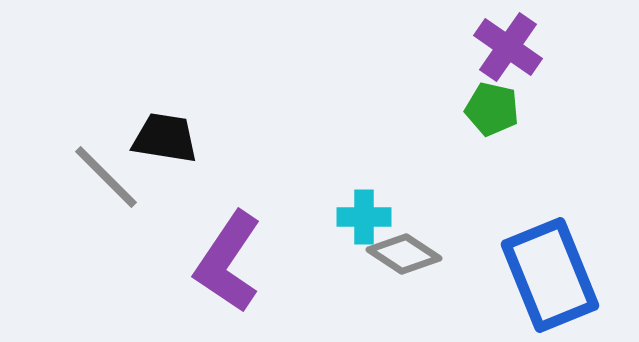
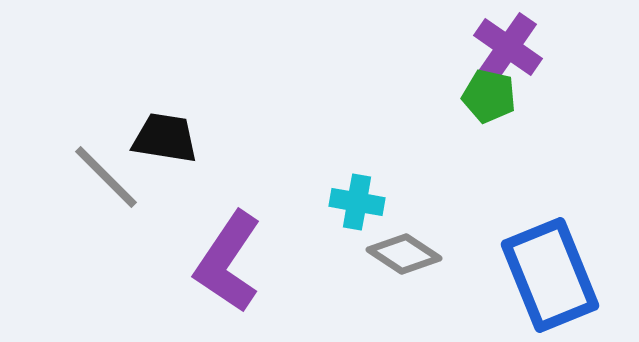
green pentagon: moved 3 px left, 13 px up
cyan cross: moved 7 px left, 15 px up; rotated 10 degrees clockwise
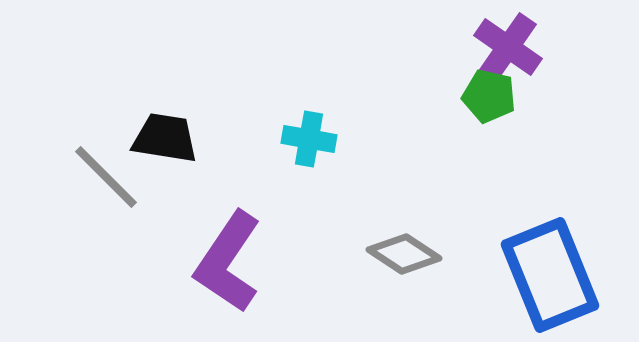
cyan cross: moved 48 px left, 63 px up
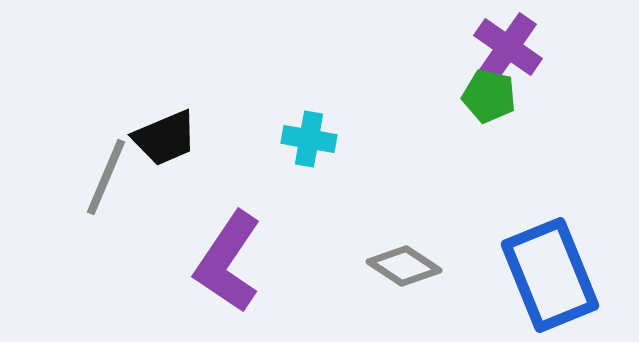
black trapezoid: rotated 148 degrees clockwise
gray line: rotated 68 degrees clockwise
gray diamond: moved 12 px down
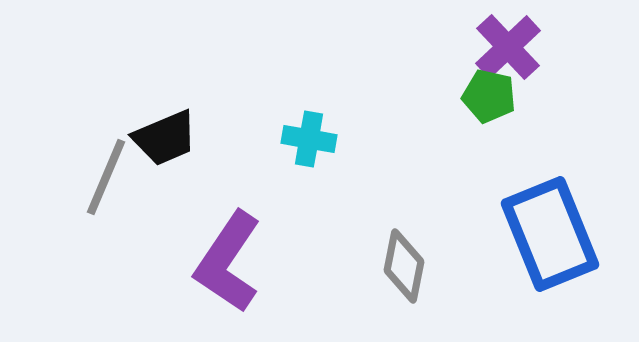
purple cross: rotated 12 degrees clockwise
gray diamond: rotated 68 degrees clockwise
blue rectangle: moved 41 px up
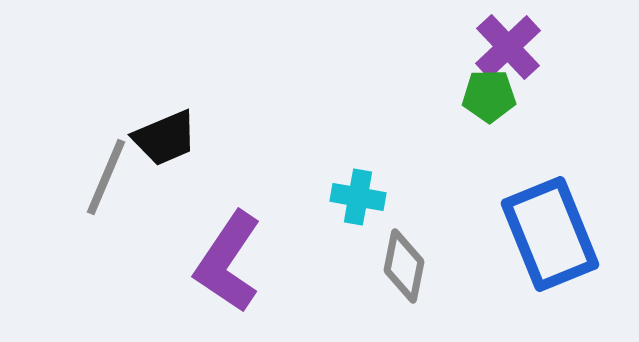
green pentagon: rotated 14 degrees counterclockwise
cyan cross: moved 49 px right, 58 px down
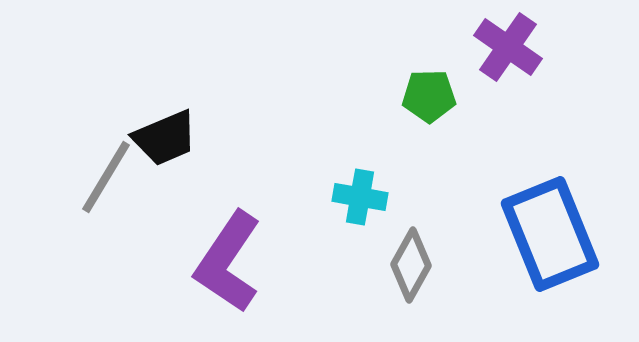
purple cross: rotated 12 degrees counterclockwise
green pentagon: moved 60 px left
gray line: rotated 8 degrees clockwise
cyan cross: moved 2 px right
gray diamond: moved 7 px right, 1 px up; rotated 18 degrees clockwise
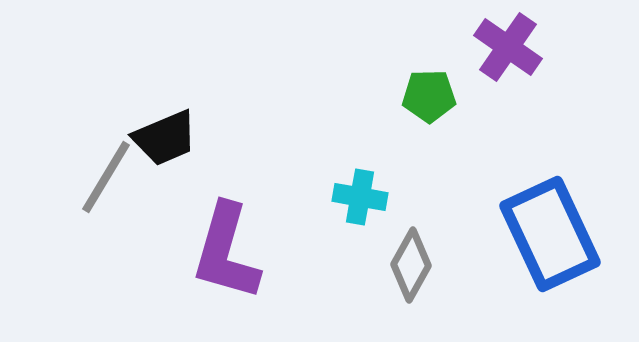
blue rectangle: rotated 3 degrees counterclockwise
purple L-shape: moved 2 px left, 10 px up; rotated 18 degrees counterclockwise
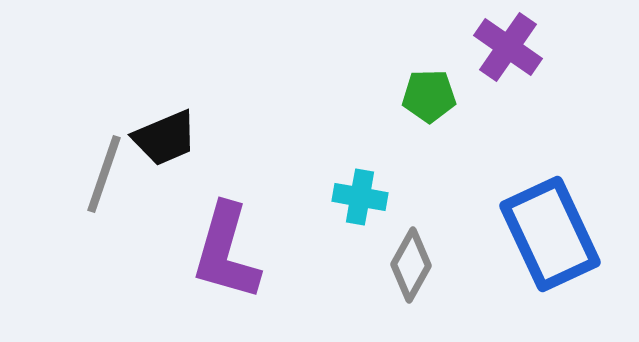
gray line: moved 2 px left, 3 px up; rotated 12 degrees counterclockwise
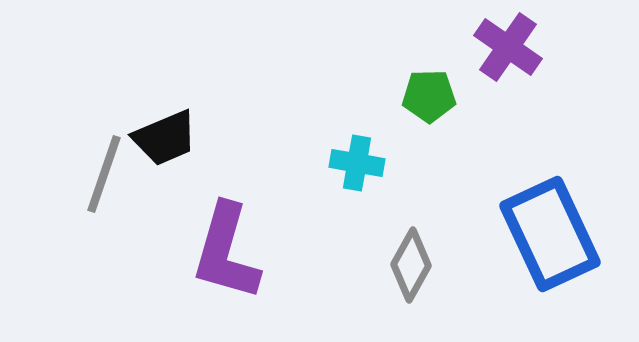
cyan cross: moved 3 px left, 34 px up
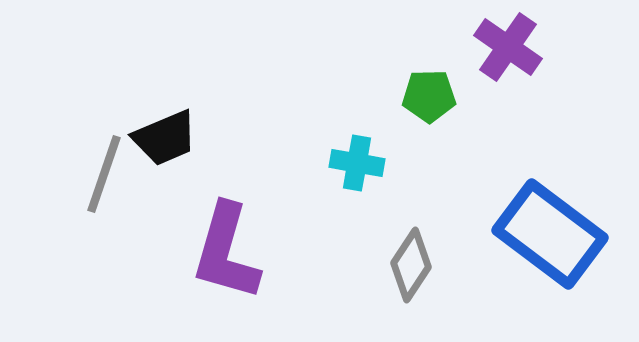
blue rectangle: rotated 28 degrees counterclockwise
gray diamond: rotated 4 degrees clockwise
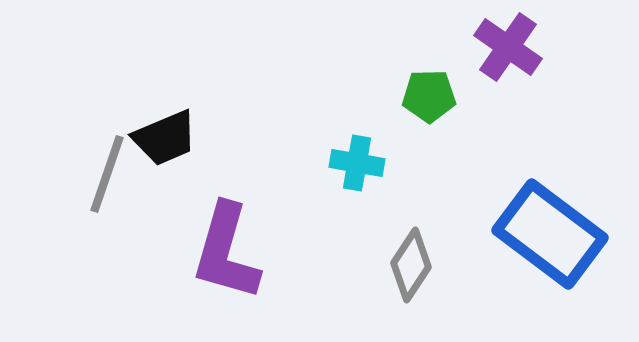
gray line: moved 3 px right
